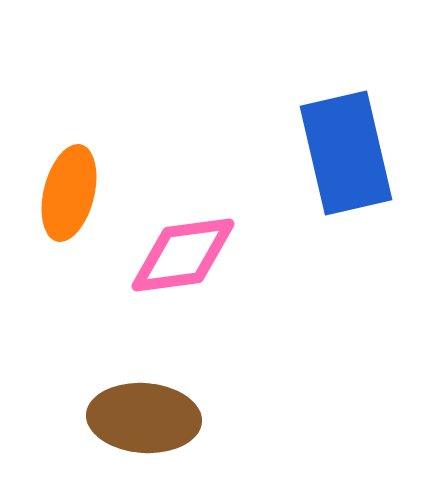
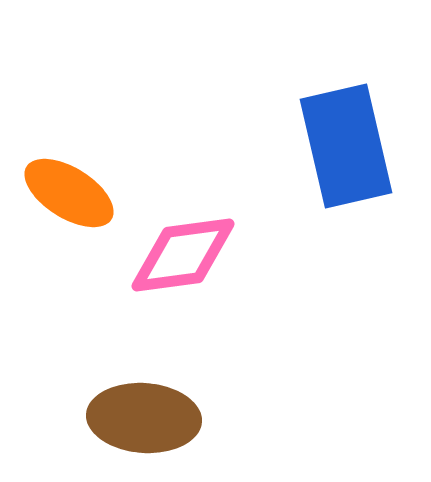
blue rectangle: moved 7 px up
orange ellipse: rotated 72 degrees counterclockwise
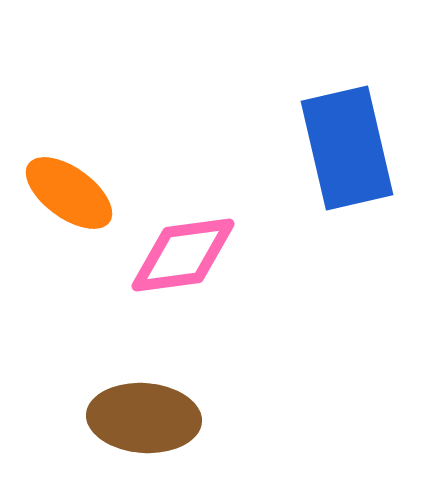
blue rectangle: moved 1 px right, 2 px down
orange ellipse: rotated 4 degrees clockwise
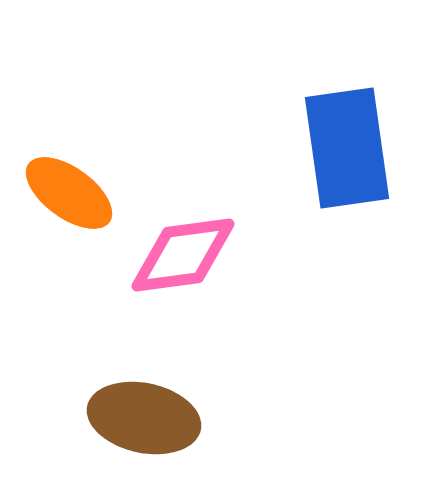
blue rectangle: rotated 5 degrees clockwise
brown ellipse: rotated 8 degrees clockwise
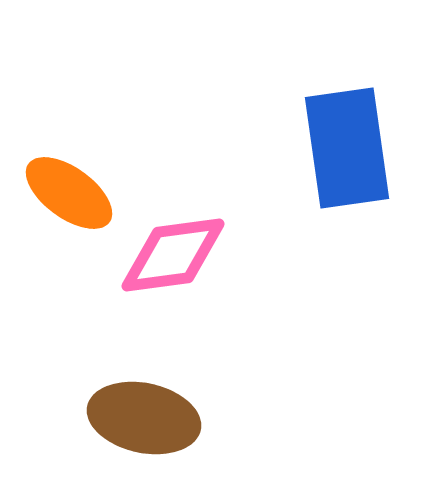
pink diamond: moved 10 px left
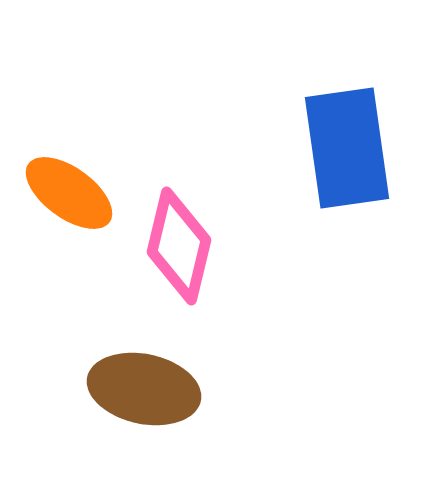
pink diamond: moved 6 px right, 9 px up; rotated 69 degrees counterclockwise
brown ellipse: moved 29 px up
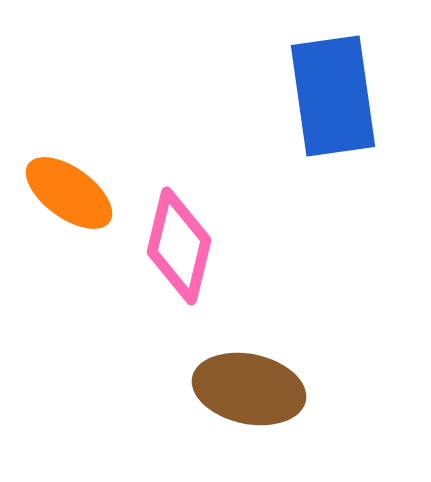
blue rectangle: moved 14 px left, 52 px up
brown ellipse: moved 105 px right
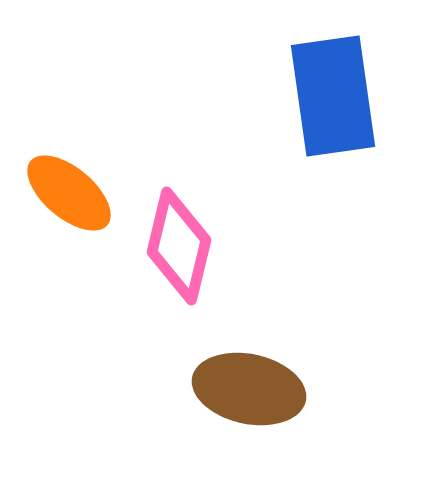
orange ellipse: rotated 4 degrees clockwise
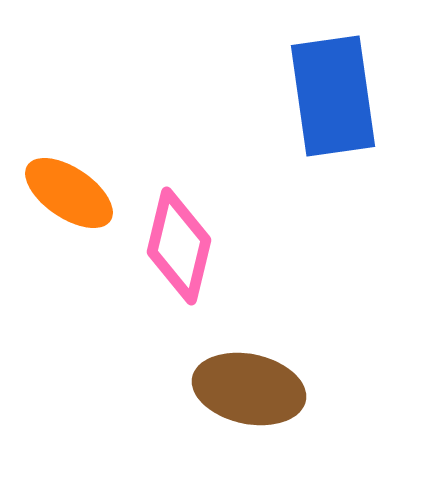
orange ellipse: rotated 6 degrees counterclockwise
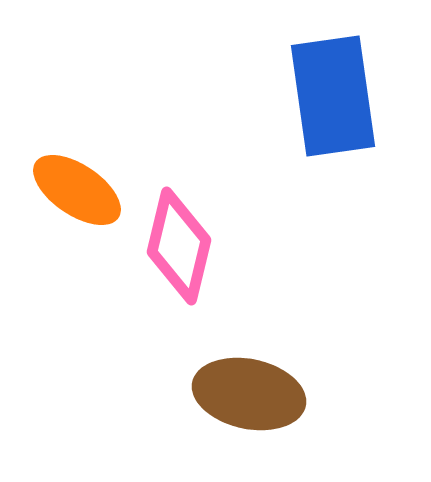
orange ellipse: moved 8 px right, 3 px up
brown ellipse: moved 5 px down
